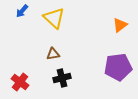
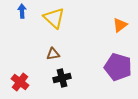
blue arrow: rotated 136 degrees clockwise
purple pentagon: rotated 24 degrees clockwise
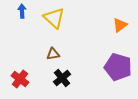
black cross: rotated 24 degrees counterclockwise
red cross: moved 3 px up
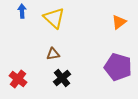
orange triangle: moved 1 px left, 3 px up
red cross: moved 2 px left
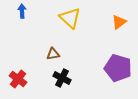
yellow triangle: moved 16 px right
purple pentagon: moved 1 px down
black cross: rotated 24 degrees counterclockwise
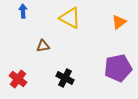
blue arrow: moved 1 px right
yellow triangle: rotated 15 degrees counterclockwise
brown triangle: moved 10 px left, 8 px up
purple pentagon: rotated 28 degrees counterclockwise
black cross: moved 3 px right
